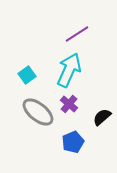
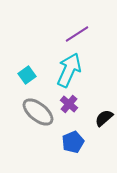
black semicircle: moved 2 px right, 1 px down
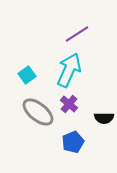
black semicircle: rotated 138 degrees counterclockwise
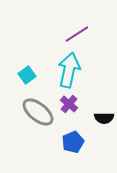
cyan arrow: rotated 12 degrees counterclockwise
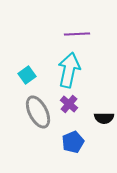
purple line: rotated 30 degrees clockwise
gray ellipse: rotated 24 degrees clockwise
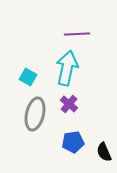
cyan arrow: moved 2 px left, 2 px up
cyan square: moved 1 px right, 2 px down; rotated 24 degrees counterclockwise
gray ellipse: moved 3 px left, 2 px down; rotated 40 degrees clockwise
black semicircle: moved 34 px down; rotated 66 degrees clockwise
blue pentagon: rotated 15 degrees clockwise
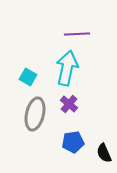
black semicircle: moved 1 px down
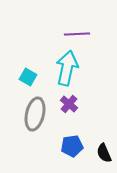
blue pentagon: moved 1 px left, 4 px down
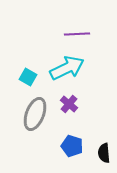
cyan arrow: rotated 52 degrees clockwise
gray ellipse: rotated 8 degrees clockwise
blue pentagon: rotated 25 degrees clockwise
black semicircle: rotated 18 degrees clockwise
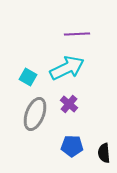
blue pentagon: rotated 15 degrees counterclockwise
